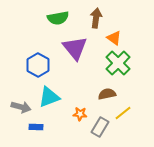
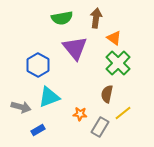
green semicircle: moved 4 px right
brown semicircle: rotated 66 degrees counterclockwise
blue rectangle: moved 2 px right, 3 px down; rotated 32 degrees counterclockwise
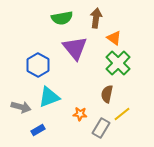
yellow line: moved 1 px left, 1 px down
gray rectangle: moved 1 px right, 1 px down
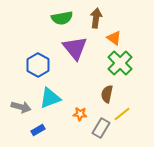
green cross: moved 2 px right
cyan triangle: moved 1 px right, 1 px down
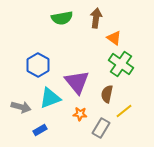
purple triangle: moved 2 px right, 34 px down
green cross: moved 1 px right, 1 px down; rotated 10 degrees counterclockwise
yellow line: moved 2 px right, 3 px up
blue rectangle: moved 2 px right
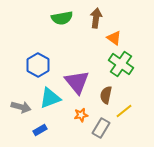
brown semicircle: moved 1 px left, 1 px down
orange star: moved 1 px right, 1 px down; rotated 16 degrees counterclockwise
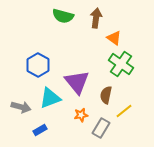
green semicircle: moved 1 px right, 2 px up; rotated 25 degrees clockwise
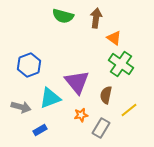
blue hexagon: moved 9 px left; rotated 10 degrees clockwise
yellow line: moved 5 px right, 1 px up
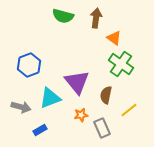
gray rectangle: moved 1 px right; rotated 54 degrees counterclockwise
